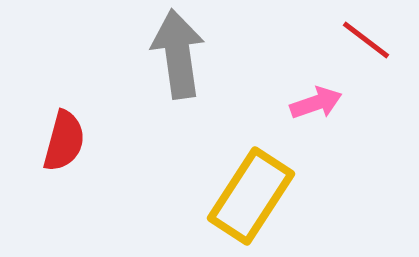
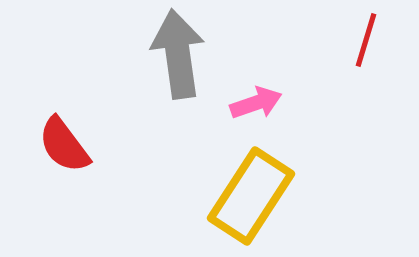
red line: rotated 70 degrees clockwise
pink arrow: moved 60 px left
red semicircle: moved 4 px down; rotated 128 degrees clockwise
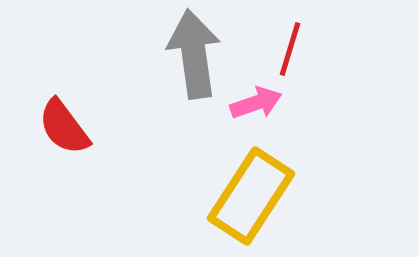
red line: moved 76 px left, 9 px down
gray arrow: moved 16 px right
red semicircle: moved 18 px up
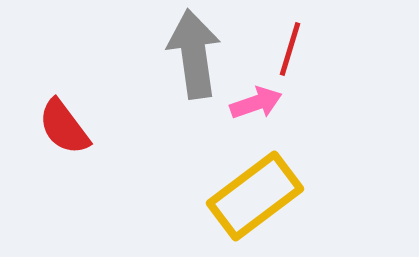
yellow rectangle: moved 4 px right; rotated 20 degrees clockwise
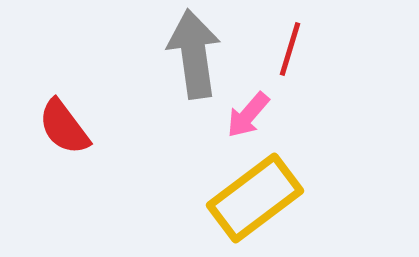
pink arrow: moved 8 px left, 12 px down; rotated 150 degrees clockwise
yellow rectangle: moved 2 px down
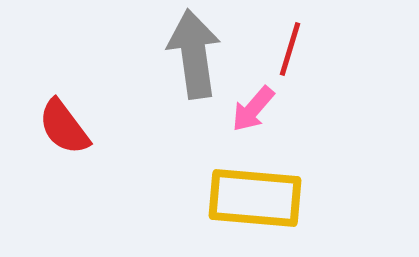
pink arrow: moved 5 px right, 6 px up
yellow rectangle: rotated 42 degrees clockwise
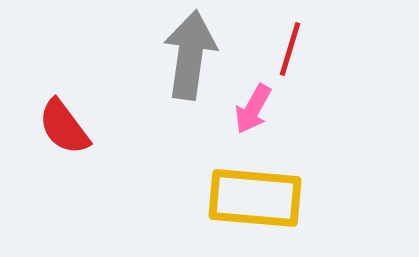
gray arrow: moved 4 px left, 1 px down; rotated 16 degrees clockwise
pink arrow: rotated 12 degrees counterclockwise
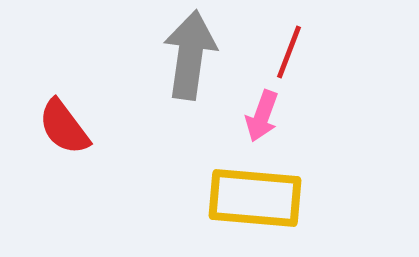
red line: moved 1 px left, 3 px down; rotated 4 degrees clockwise
pink arrow: moved 9 px right, 7 px down; rotated 9 degrees counterclockwise
